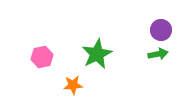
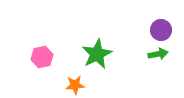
orange star: moved 2 px right
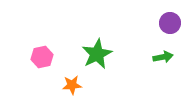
purple circle: moved 9 px right, 7 px up
green arrow: moved 5 px right, 3 px down
orange star: moved 3 px left
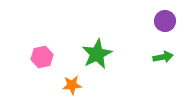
purple circle: moved 5 px left, 2 px up
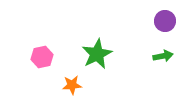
green arrow: moved 1 px up
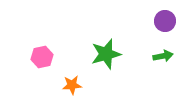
green star: moved 9 px right; rotated 12 degrees clockwise
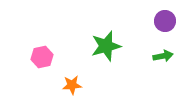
green star: moved 8 px up
